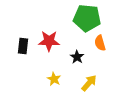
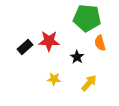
black rectangle: moved 2 px right, 1 px down; rotated 42 degrees clockwise
yellow star: rotated 24 degrees counterclockwise
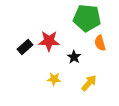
black star: moved 3 px left
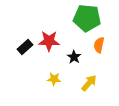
orange semicircle: moved 1 px left, 2 px down; rotated 28 degrees clockwise
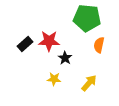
black rectangle: moved 3 px up
black star: moved 9 px left, 1 px down
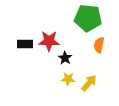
green pentagon: moved 1 px right
black rectangle: rotated 42 degrees clockwise
yellow star: moved 14 px right
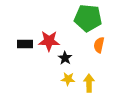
yellow arrow: rotated 42 degrees counterclockwise
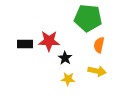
yellow arrow: moved 8 px right, 12 px up; rotated 102 degrees clockwise
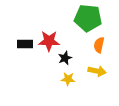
black star: rotated 16 degrees clockwise
